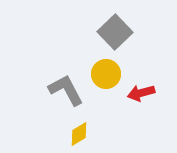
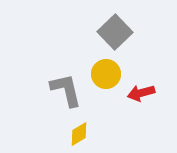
gray L-shape: rotated 15 degrees clockwise
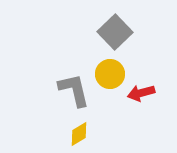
yellow circle: moved 4 px right
gray L-shape: moved 8 px right
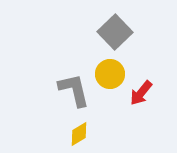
red arrow: rotated 36 degrees counterclockwise
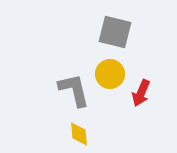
gray square: rotated 32 degrees counterclockwise
red arrow: rotated 16 degrees counterclockwise
yellow diamond: rotated 65 degrees counterclockwise
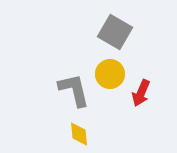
gray square: rotated 16 degrees clockwise
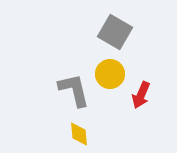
red arrow: moved 2 px down
